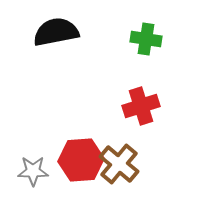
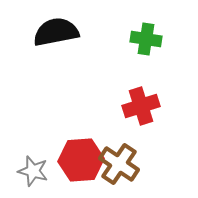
brown cross: rotated 6 degrees counterclockwise
gray star: rotated 16 degrees clockwise
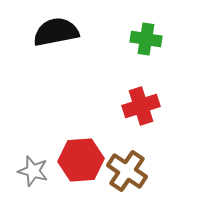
brown cross: moved 8 px right, 7 px down
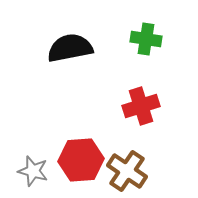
black semicircle: moved 14 px right, 16 px down
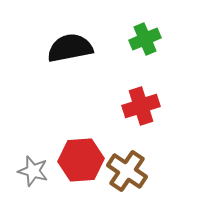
green cross: moved 1 px left; rotated 32 degrees counterclockwise
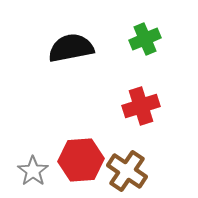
black semicircle: moved 1 px right
gray star: rotated 20 degrees clockwise
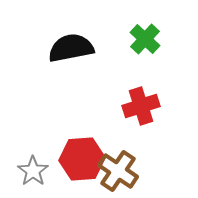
green cross: rotated 24 degrees counterclockwise
red hexagon: moved 1 px right, 1 px up
brown cross: moved 9 px left
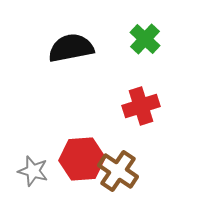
gray star: rotated 20 degrees counterclockwise
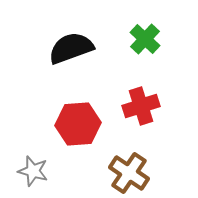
black semicircle: rotated 9 degrees counterclockwise
red hexagon: moved 4 px left, 35 px up
brown cross: moved 11 px right, 2 px down
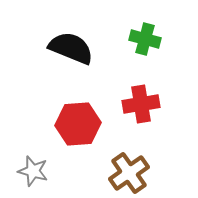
green cross: rotated 28 degrees counterclockwise
black semicircle: rotated 42 degrees clockwise
red cross: moved 2 px up; rotated 9 degrees clockwise
brown cross: rotated 21 degrees clockwise
